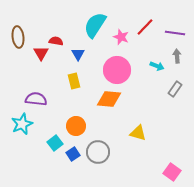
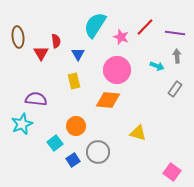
red semicircle: rotated 72 degrees clockwise
orange diamond: moved 1 px left, 1 px down
blue square: moved 6 px down
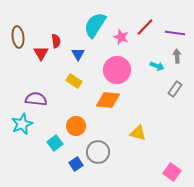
yellow rectangle: rotated 42 degrees counterclockwise
blue square: moved 3 px right, 4 px down
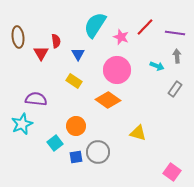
orange diamond: rotated 30 degrees clockwise
blue square: moved 7 px up; rotated 24 degrees clockwise
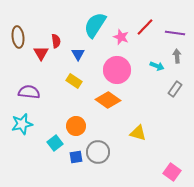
purple semicircle: moved 7 px left, 7 px up
cyan star: rotated 10 degrees clockwise
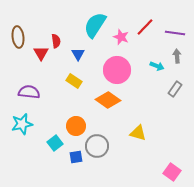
gray circle: moved 1 px left, 6 px up
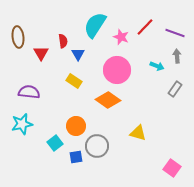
purple line: rotated 12 degrees clockwise
red semicircle: moved 7 px right
pink square: moved 4 px up
